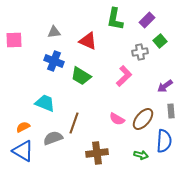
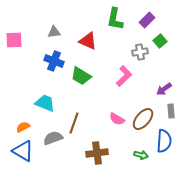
purple arrow: moved 1 px left, 3 px down
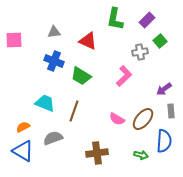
brown line: moved 12 px up
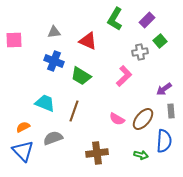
green L-shape: rotated 20 degrees clockwise
blue triangle: rotated 15 degrees clockwise
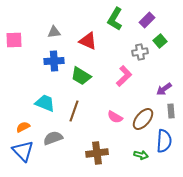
blue cross: rotated 24 degrees counterclockwise
pink semicircle: moved 2 px left, 2 px up
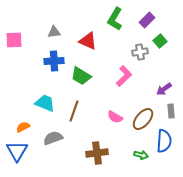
blue triangle: moved 6 px left; rotated 15 degrees clockwise
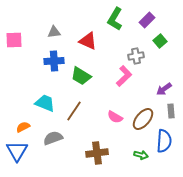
gray cross: moved 4 px left, 4 px down
brown line: rotated 15 degrees clockwise
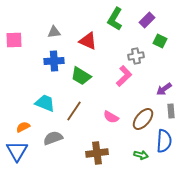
green square: rotated 24 degrees counterclockwise
pink semicircle: moved 4 px left
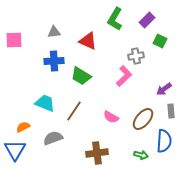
blue triangle: moved 2 px left, 1 px up
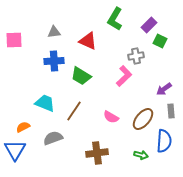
purple rectangle: moved 2 px right, 5 px down
